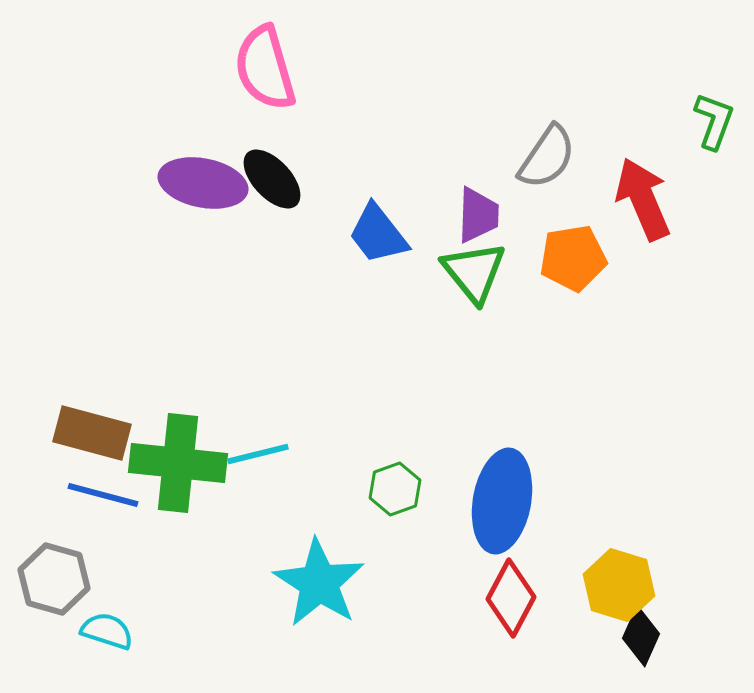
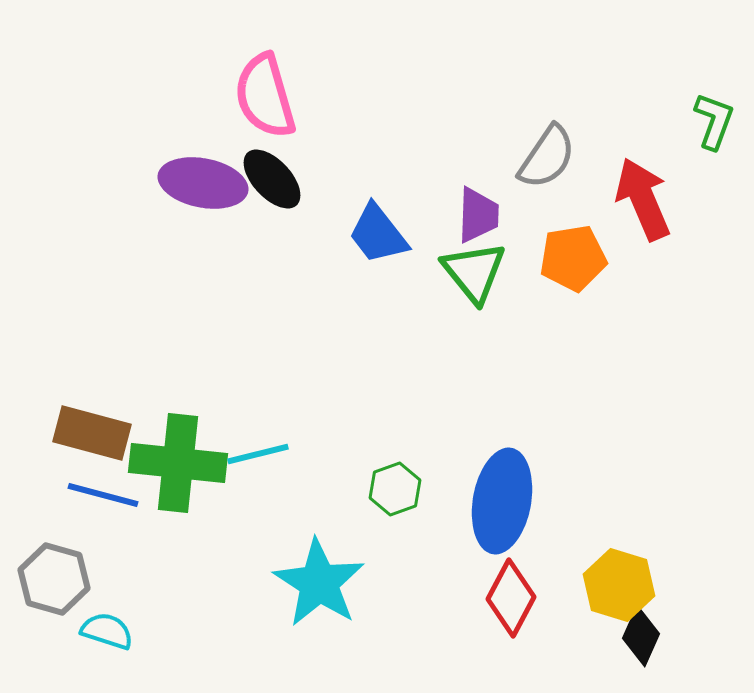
pink semicircle: moved 28 px down
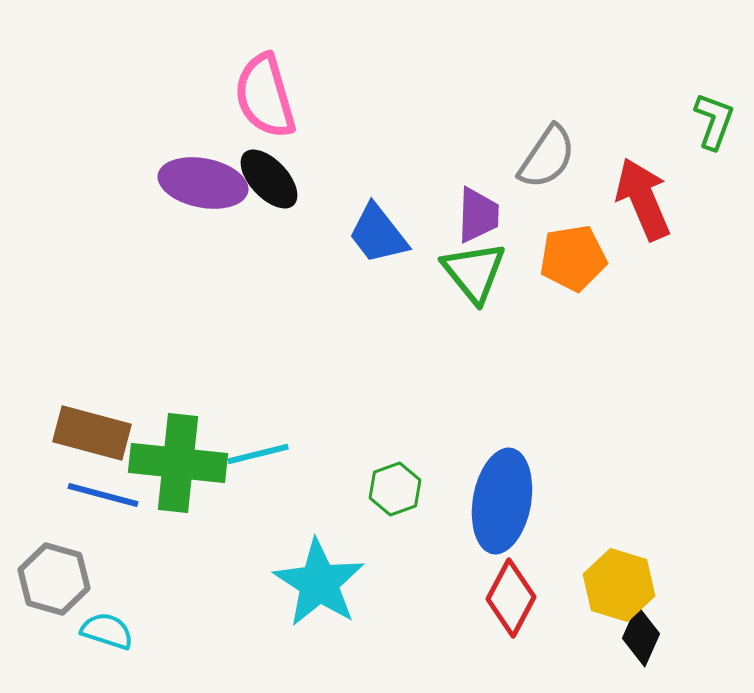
black ellipse: moved 3 px left
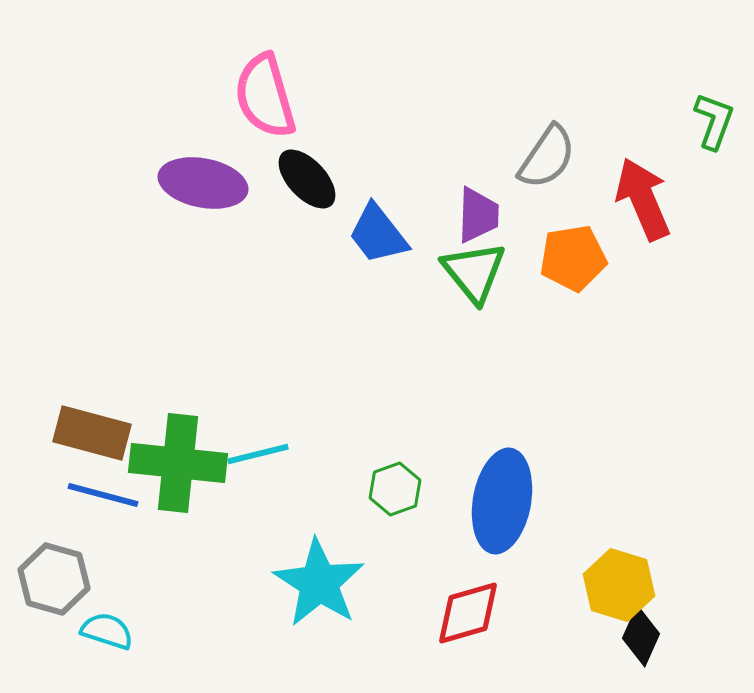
black ellipse: moved 38 px right
red diamond: moved 43 px left, 15 px down; rotated 46 degrees clockwise
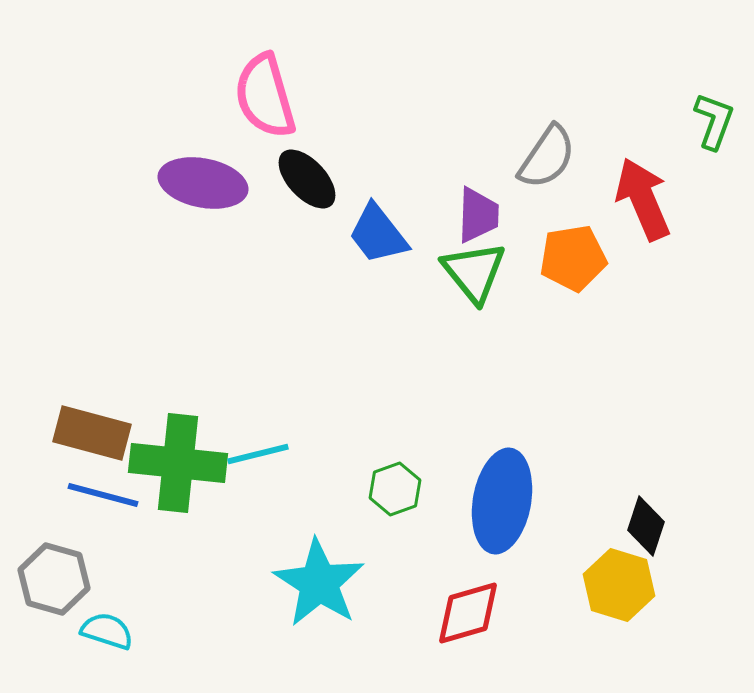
black diamond: moved 5 px right, 110 px up; rotated 6 degrees counterclockwise
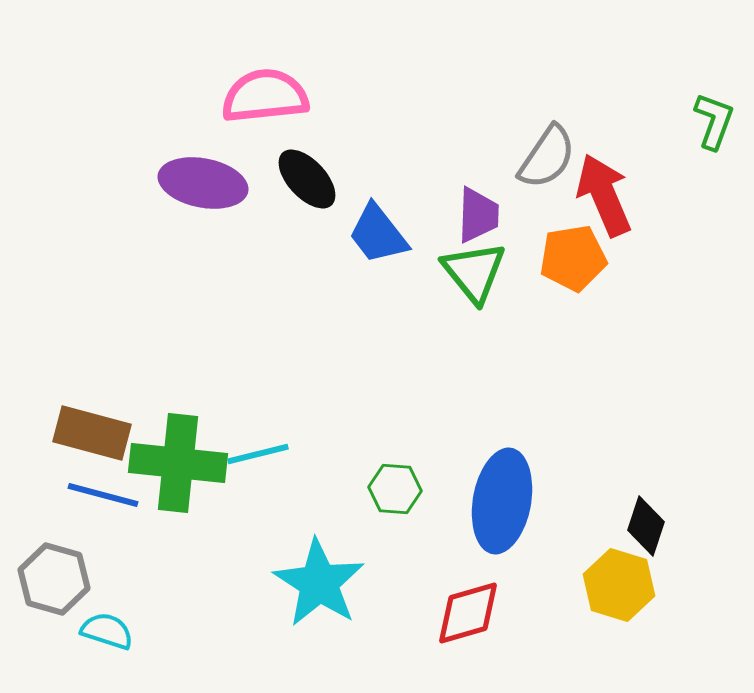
pink semicircle: rotated 100 degrees clockwise
red arrow: moved 39 px left, 4 px up
green hexagon: rotated 24 degrees clockwise
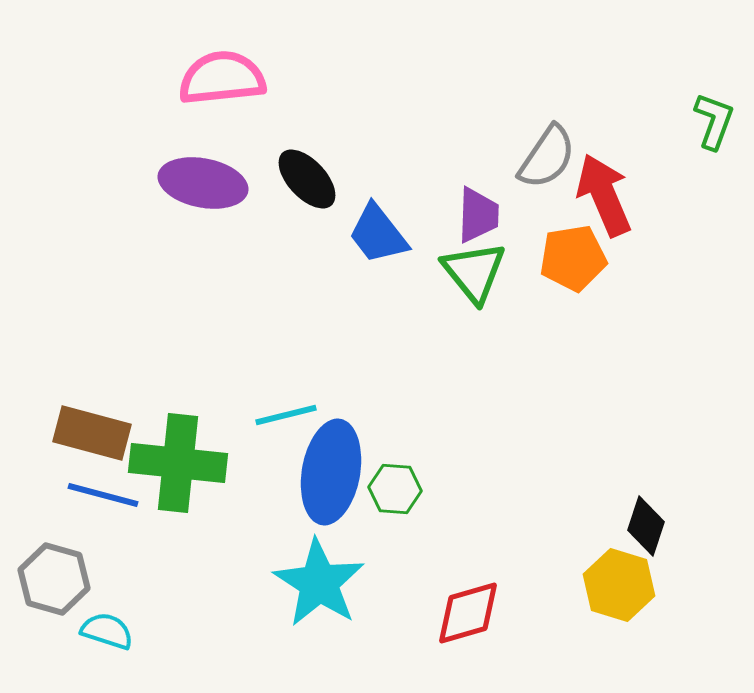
pink semicircle: moved 43 px left, 18 px up
cyan line: moved 28 px right, 39 px up
blue ellipse: moved 171 px left, 29 px up
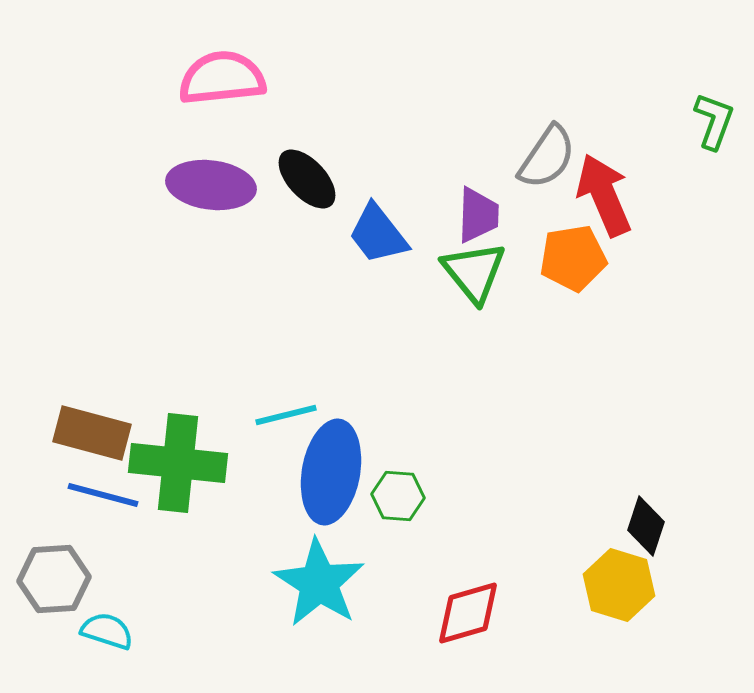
purple ellipse: moved 8 px right, 2 px down; rotated 4 degrees counterclockwise
green hexagon: moved 3 px right, 7 px down
gray hexagon: rotated 20 degrees counterclockwise
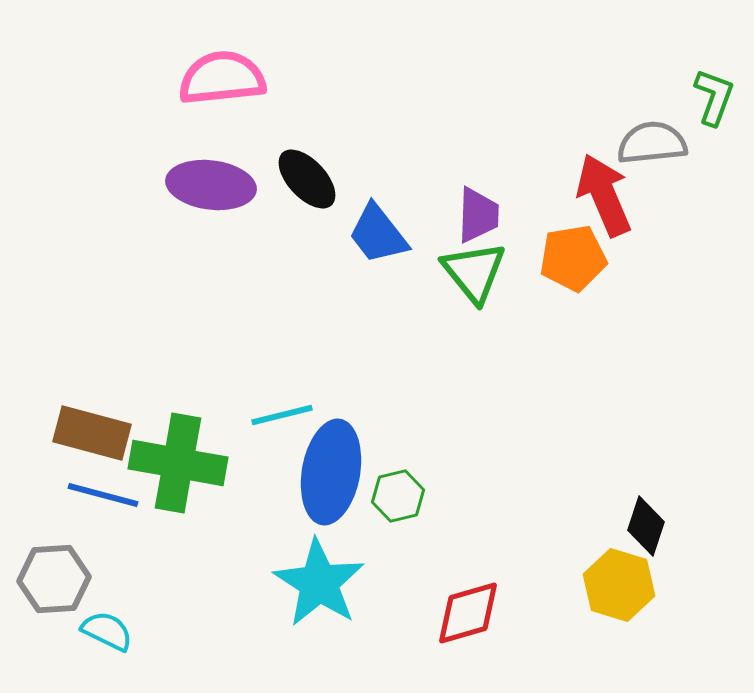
green L-shape: moved 24 px up
gray semicircle: moved 105 px right, 14 px up; rotated 130 degrees counterclockwise
cyan line: moved 4 px left
green cross: rotated 4 degrees clockwise
green hexagon: rotated 18 degrees counterclockwise
cyan semicircle: rotated 8 degrees clockwise
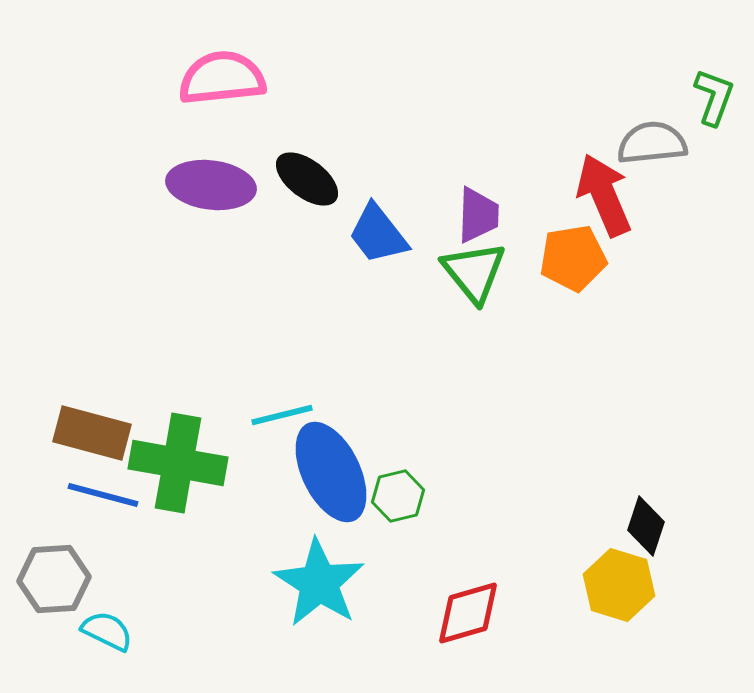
black ellipse: rotated 10 degrees counterclockwise
blue ellipse: rotated 36 degrees counterclockwise
